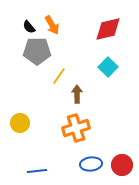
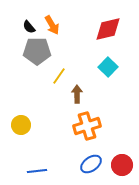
yellow circle: moved 1 px right, 2 px down
orange cross: moved 11 px right, 2 px up
blue ellipse: rotated 30 degrees counterclockwise
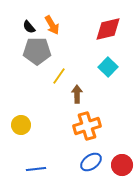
blue ellipse: moved 2 px up
blue line: moved 1 px left, 2 px up
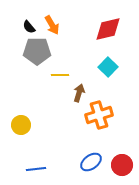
yellow line: moved 1 px right, 1 px up; rotated 54 degrees clockwise
brown arrow: moved 2 px right, 1 px up; rotated 18 degrees clockwise
orange cross: moved 12 px right, 11 px up
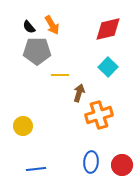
yellow circle: moved 2 px right, 1 px down
blue ellipse: rotated 50 degrees counterclockwise
